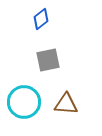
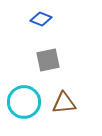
blue diamond: rotated 60 degrees clockwise
brown triangle: moved 2 px left, 1 px up; rotated 10 degrees counterclockwise
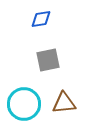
blue diamond: rotated 30 degrees counterclockwise
cyan circle: moved 2 px down
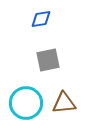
cyan circle: moved 2 px right, 1 px up
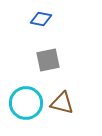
blue diamond: rotated 20 degrees clockwise
brown triangle: moved 2 px left; rotated 20 degrees clockwise
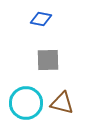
gray square: rotated 10 degrees clockwise
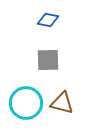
blue diamond: moved 7 px right, 1 px down
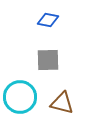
cyan circle: moved 6 px left, 6 px up
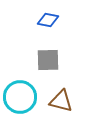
brown triangle: moved 1 px left, 2 px up
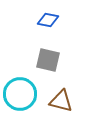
gray square: rotated 15 degrees clockwise
cyan circle: moved 3 px up
